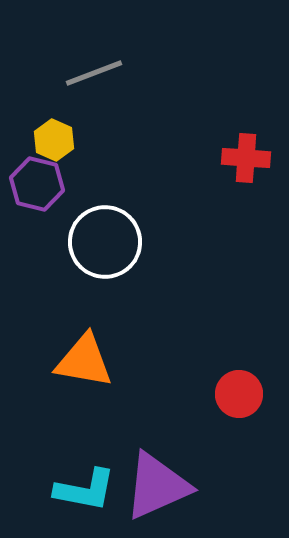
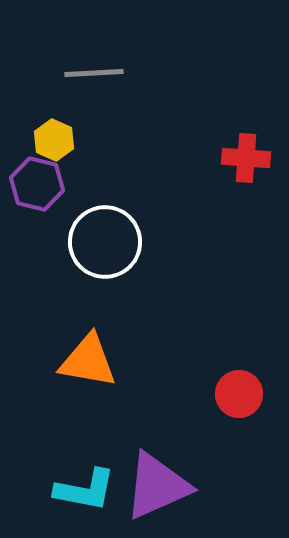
gray line: rotated 18 degrees clockwise
orange triangle: moved 4 px right
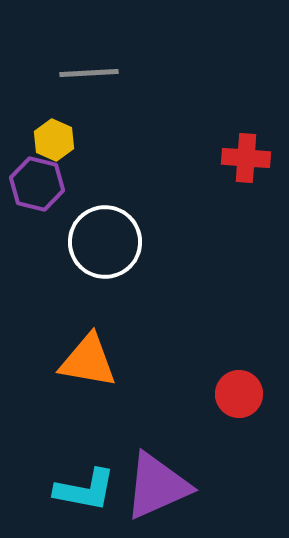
gray line: moved 5 px left
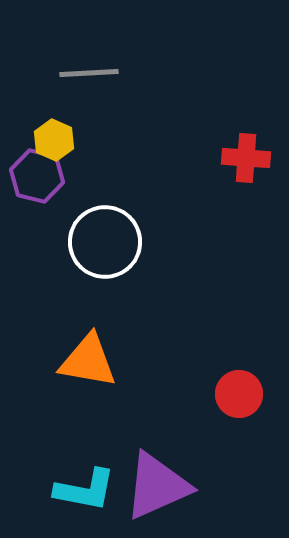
purple hexagon: moved 8 px up
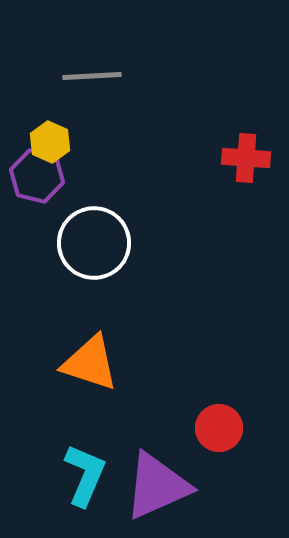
gray line: moved 3 px right, 3 px down
yellow hexagon: moved 4 px left, 2 px down
white circle: moved 11 px left, 1 px down
orange triangle: moved 2 px right, 2 px down; rotated 8 degrees clockwise
red circle: moved 20 px left, 34 px down
cyan L-shape: moved 15 px up; rotated 78 degrees counterclockwise
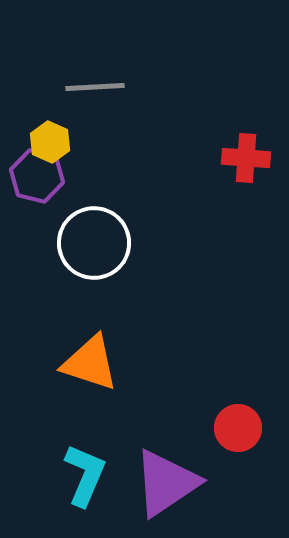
gray line: moved 3 px right, 11 px down
red circle: moved 19 px right
purple triangle: moved 9 px right, 3 px up; rotated 10 degrees counterclockwise
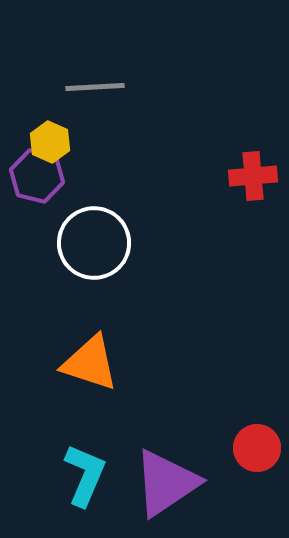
red cross: moved 7 px right, 18 px down; rotated 9 degrees counterclockwise
red circle: moved 19 px right, 20 px down
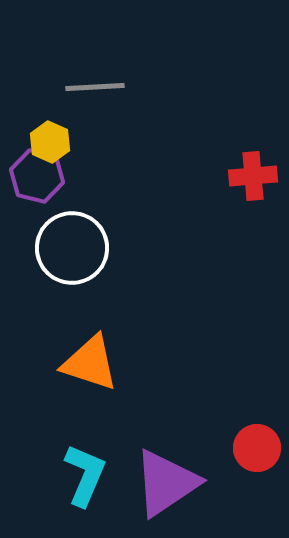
white circle: moved 22 px left, 5 px down
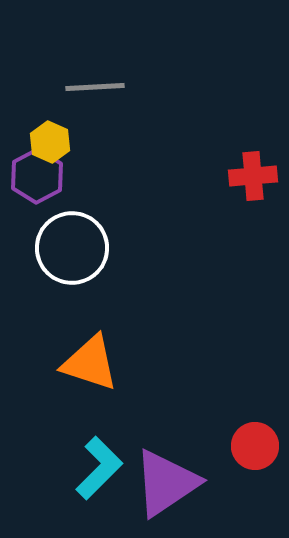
purple hexagon: rotated 18 degrees clockwise
red circle: moved 2 px left, 2 px up
cyan L-shape: moved 14 px right, 7 px up; rotated 22 degrees clockwise
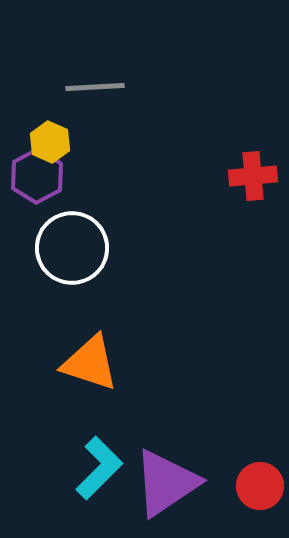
red circle: moved 5 px right, 40 px down
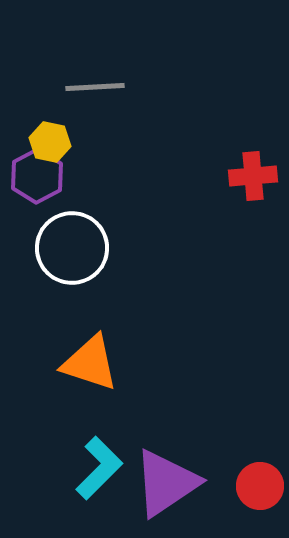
yellow hexagon: rotated 12 degrees counterclockwise
